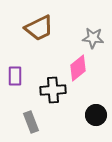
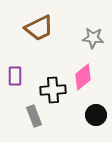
pink diamond: moved 5 px right, 9 px down
gray rectangle: moved 3 px right, 6 px up
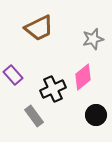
gray star: moved 1 px down; rotated 20 degrees counterclockwise
purple rectangle: moved 2 px left, 1 px up; rotated 42 degrees counterclockwise
black cross: moved 1 px up; rotated 20 degrees counterclockwise
gray rectangle: rotated 15 degrees counterclockwise
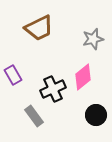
purple rectangle: rotated 12 degrees clockwise
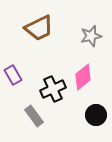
gray star: moved 2 px left, 3 px up
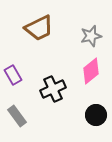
pink diamond: moved 8 px right, 6 px up
gray rectangle: moved 17 px left
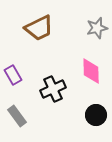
gray star: moved 6 px right, 8 px up
pink diamond: rotated 52 degrees counterclockwise
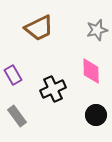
gray star: moved 2 px down
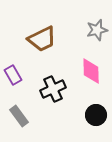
brown trapezoid: moved 3 px right, 11 px down
gray rectangle: moved 2 px right
